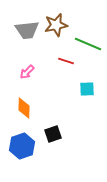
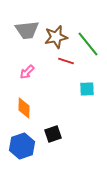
brown star: moved 12 px down
green line: rotated 28 degrees clockwise
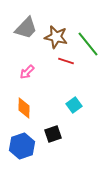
gray trapezoid: moved 1 px left, 2 px up; rotated 40 degrees counterclockwise
brown star: rotated 25 degrees clockwise
cyan square: moved 13 px left, 16 px down; rotated 35 degrees counterclockwise
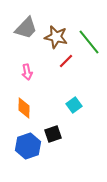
green line: moved 1 px right, 2 px up
red line: rotated 63 degrees counterclockwise
pink arrow: rotated 56 degrees counterclockwise
blue hexagon: moved 6 px right
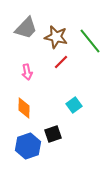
green line: moved 1 px right, 1 px up
red line: moved 5 px left, 1 px down
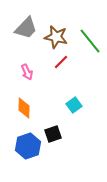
pink arrow: rotated 14 degrees counterclockwise
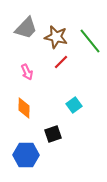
blue hexagon: moved 2 px left, 9 px down; rotated 20 degrees clockwise
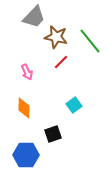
gray trapezoid: moved 8 px right, 11 px up
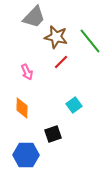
orange diamond: moved 2 px left
